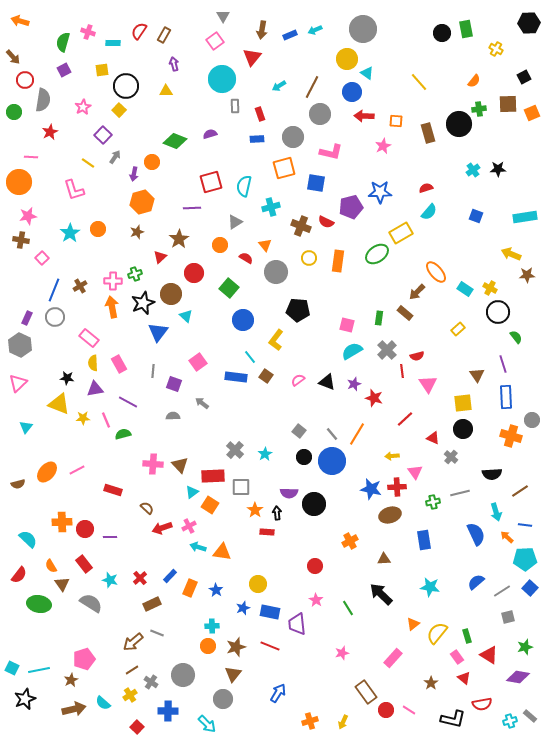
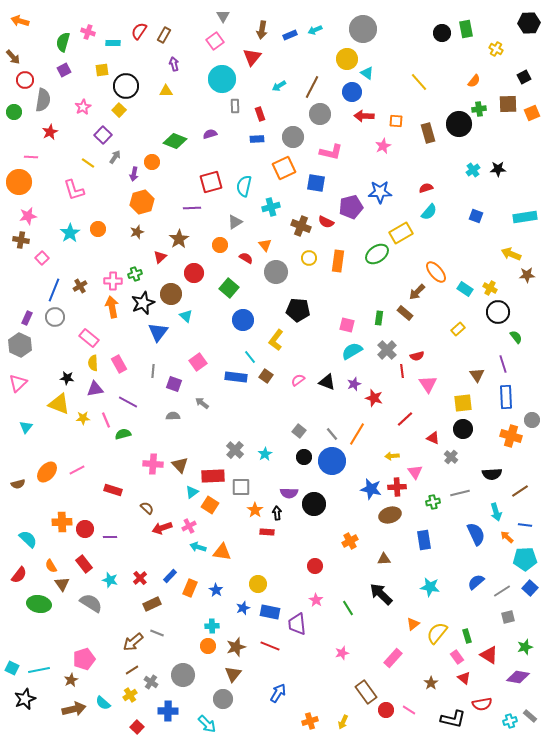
orange square at (284, 168): rotated 10 degrees counterclockwise
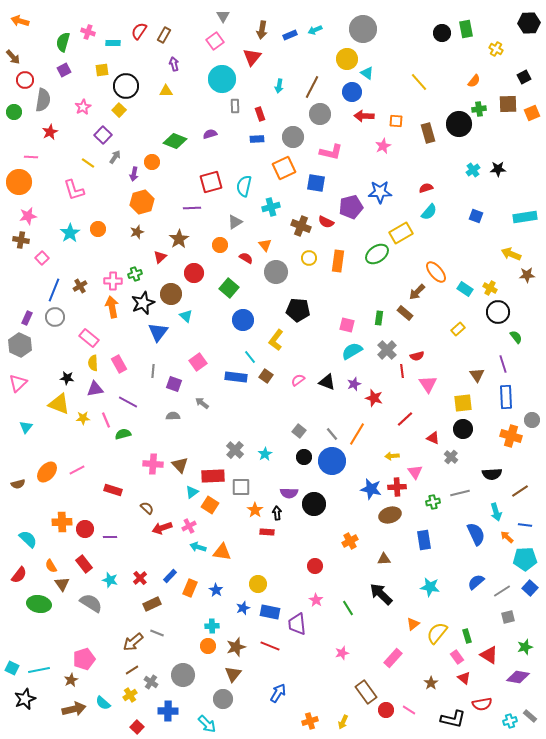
cyan arrow at (279, 86): rotated 48 degrees counterclockwise
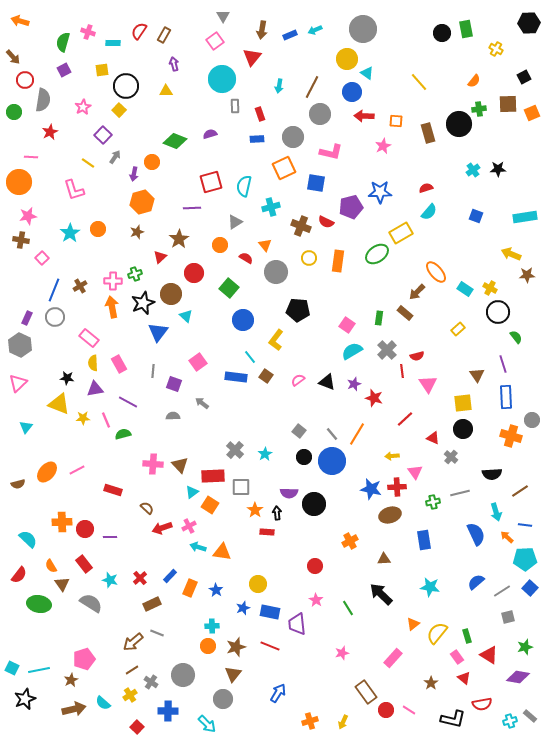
pink square at (347, 325): rotated 21 degrees clockwise
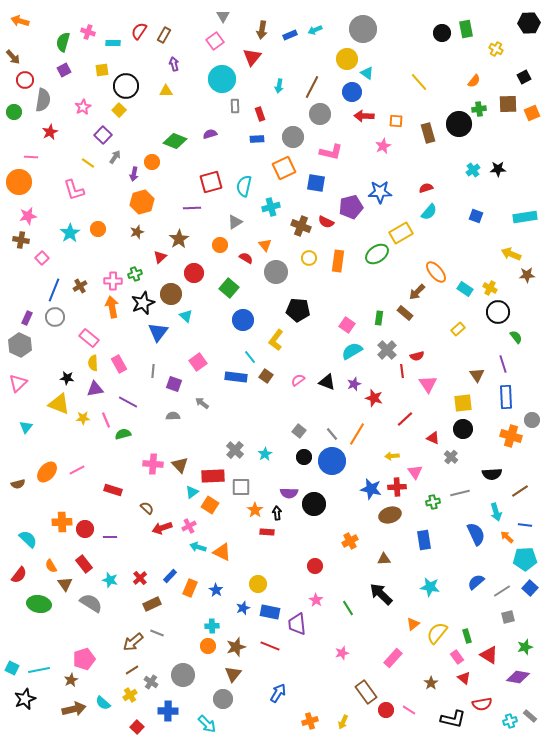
orange triangle at (222, 552): rotated 18 degrees clockwise
brown triangle at (62, 584): moved 3 px right
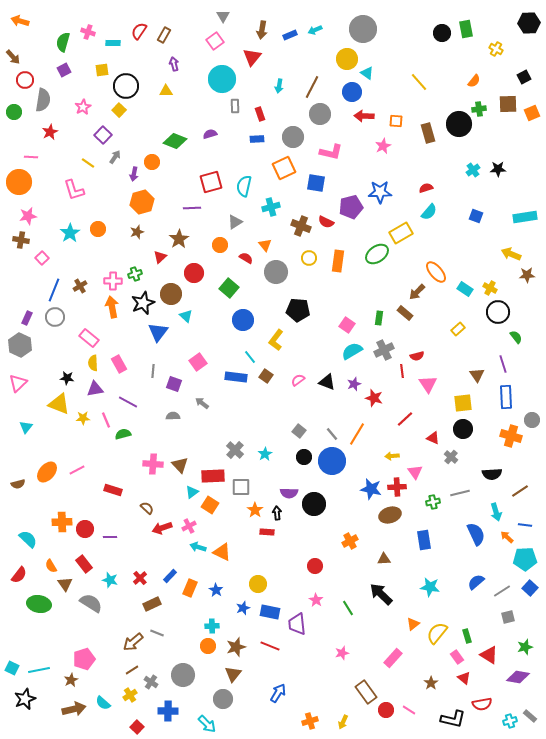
gray cross at (387, 350): moved 3 px left; rotated 18 degrees clockwise
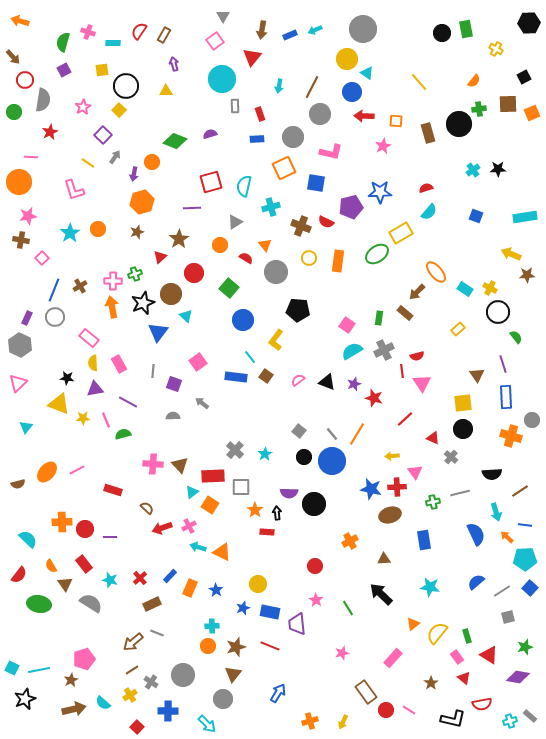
pink triangle at (428, 384): moved 6 px left, 1 px up
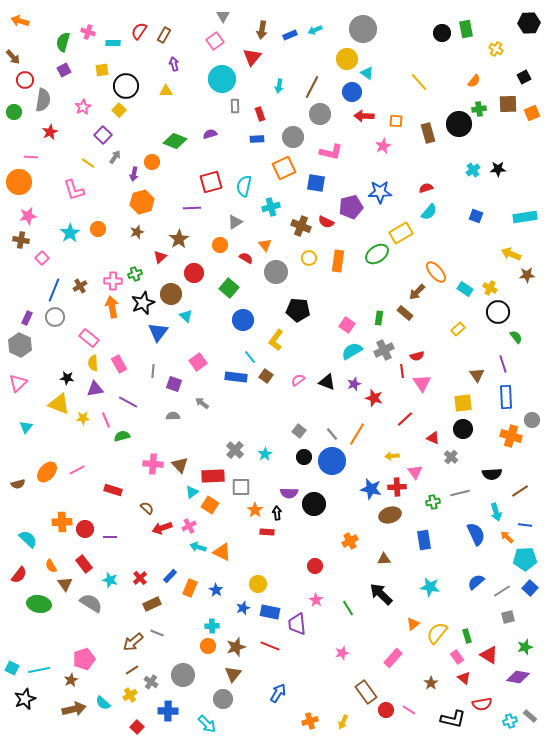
green semicircle at (123, 434): moved 1 px left, 2 px down
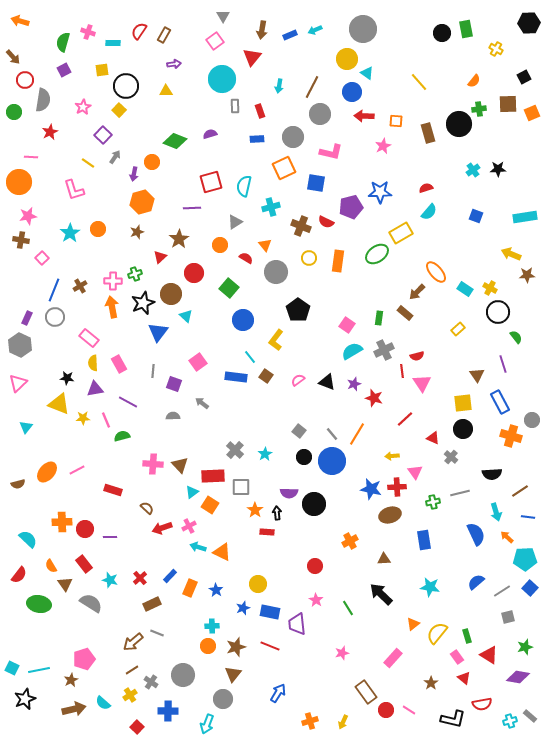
purple arrow at (174, 64): rotated 96 degrees clockwise
red rectangle at (260, 114): moved 3 px up
black pentagon at (298, 310): rotated 30 degrees clockwise
blue rectangle at (506, 397): moved 6 px left, 5 px down; rotated 25 degrees counterclockwise
blue line at (525, 525): moved 3 px right, 8 px up
cyan arrow at (207, 724): rotated 66 degrees clockwise
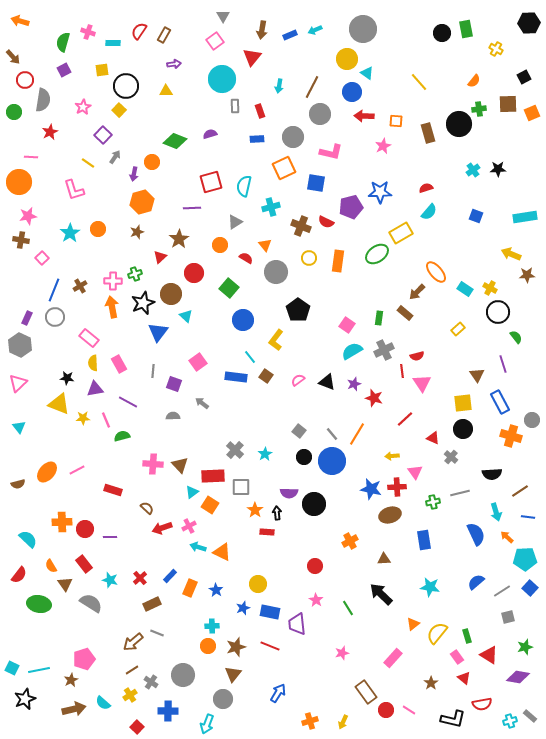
cyan triangle at (26, 427): moved 7 px left; rotated 16 degrees counterclockwise
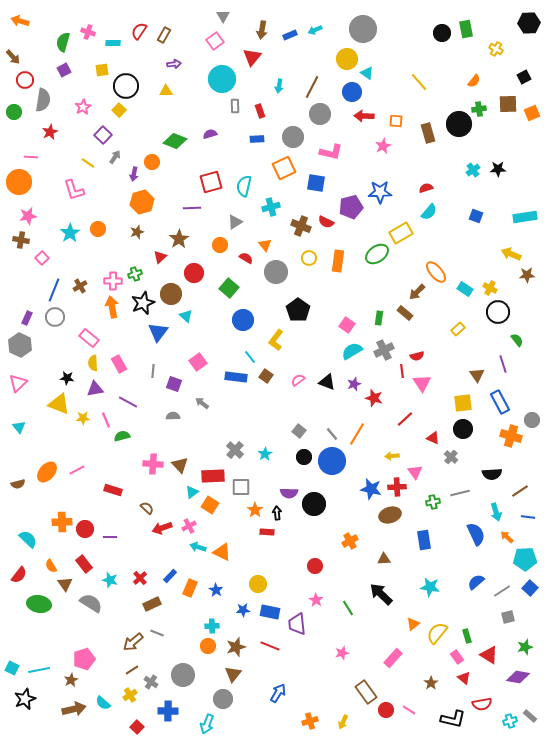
green semicircle at (516, 337): moved 1 px right, 3 px down
blue star at (243, 608): moved 2 px down; rotated 16 degrees clockwise
